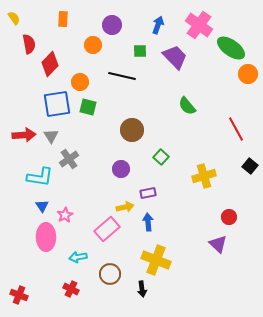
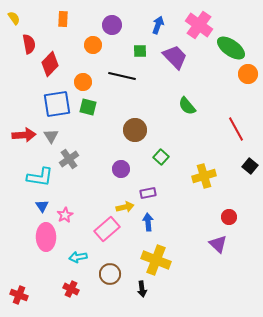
orange circle at (80, 82): moved 3 px right
brown circle at (132, 130): moved 3 px right
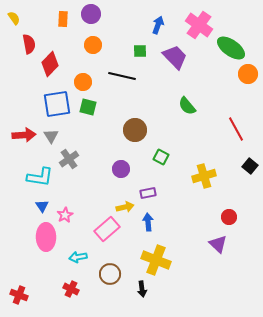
purple circle at (112, 25): moved 21 px left, 11 px up
green square at (161, 157): rotated 14 degrees counterclockwise
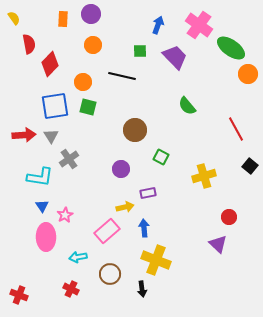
blue square at (57, 104): moved 2 px left, 2 px down
blue arrow at (148, 222): moved 4 px left, 6 px down
pink rectangle at (107, 229): moved 2 px down
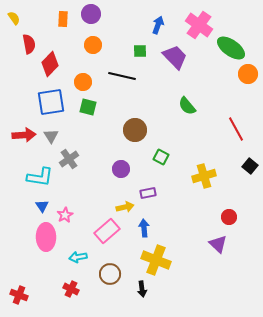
blue square at (55, 106): moved 4 px left, 4 px up
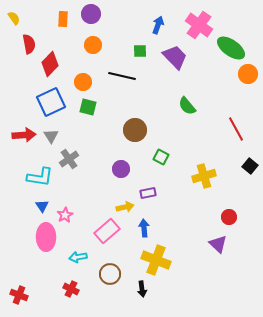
blue square at (51, 102): rotated 16 degrees counterclockwise
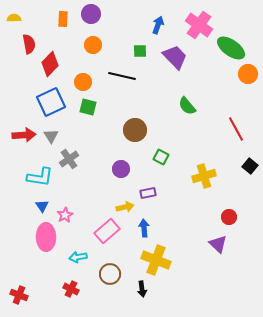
yellow semicircle at (14, 18): rotated 56 degrees counterclockwise
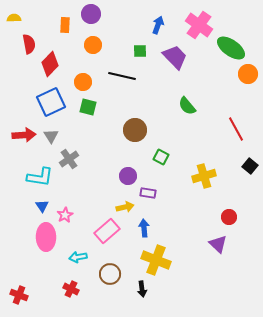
orange rectangle at (63, 19): moved 2 px right, 6 px down
purple circle at (121, 169): moved 7 px right, 7 px down
purple rectangle at (148, 193): rotated 21 degrees clockwise
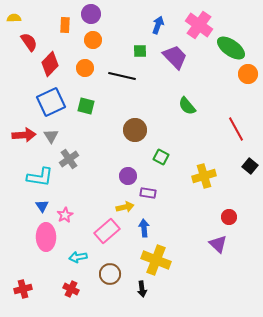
red semicircle at (29, 44): moved 2 px up; rotated 24 degrees counterclockwise
orange circle at (93, 45): moved 5 px up
orange circle at (83, 82): moved 2 px right, 14 px up
green square at (88, 107): moved 2 px left, 1 px up
red cross at (19, 295): moved 4 px right, 6 px up; rotated 36 degrees counterclockwise
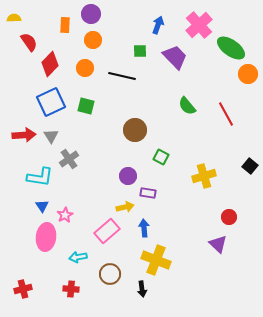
pink cross at (199, 25): rotated 12 degrees clockwise
red line at (236, 129): moved 10 px left, 15 px up
pink ellipse at (46, 237): rotated 8 degrees clockwise
red cross at (71, 289): rotated 21 degrees counterclockwise
